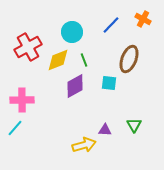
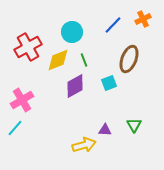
orange cross: rotated 35 degrees clockwise
blue line: moved 2 px right
cyan square: rotated 28 degrees counterclockwise
pink cross: rotated 30 degrees counterclockwise
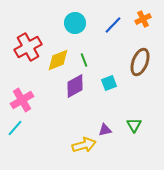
cyan circle: moved 3 px right, 9 px up
brown ellipse: moved 11 px right, 3 px down
purple triangle: rotated 16 degrees counterclockwise
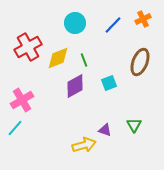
yellow diamond: moved 2 px up
purple triangle: rotated 32 degrees clockwise
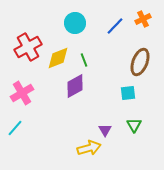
blue line: moved 2 px right, 1 px down
cyan square: moved 19 px right, 10 px down; rotated 14 degrees clockwise
pink cross: moved 7 px up
purple triangle: rotated 40 degrees clockwise
yellow arrow: moved 5 px right, 3 px down
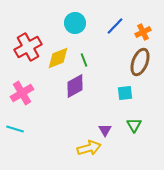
orange cross: moved 13 px down
cyan square: moved 3 px left
cyan line: moved 1 px down; rotated 66 degrees clockwise
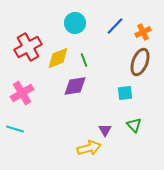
purple diamond: rotated 20 degrees clockwise
green triangle: rotated 14 degrees counterclockwise
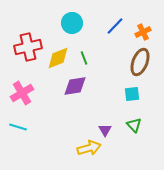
cyan circle: moved 3 px left
red cross: rotated 16 degrees clockwise
green line: moved 2 px up
cyan square: moved 7 px right, 1 px down
cyan line: moved 3 px right, 2 px up
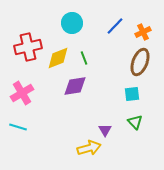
green triangle: moved 1 px right, 3 px up
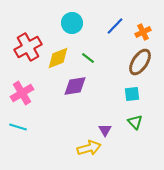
red cross: rotated 16 degrees counterclockwise
green line: moved 4 px right; rotated 32 degrees counterclockwise
brown ellipse: rotated 12 degrees clockwise
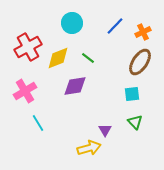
pink cross: moved 3 px right, 2 px up
cyan line: moved 20 px right, 4 px up; rotated 42 degrees clockwise
